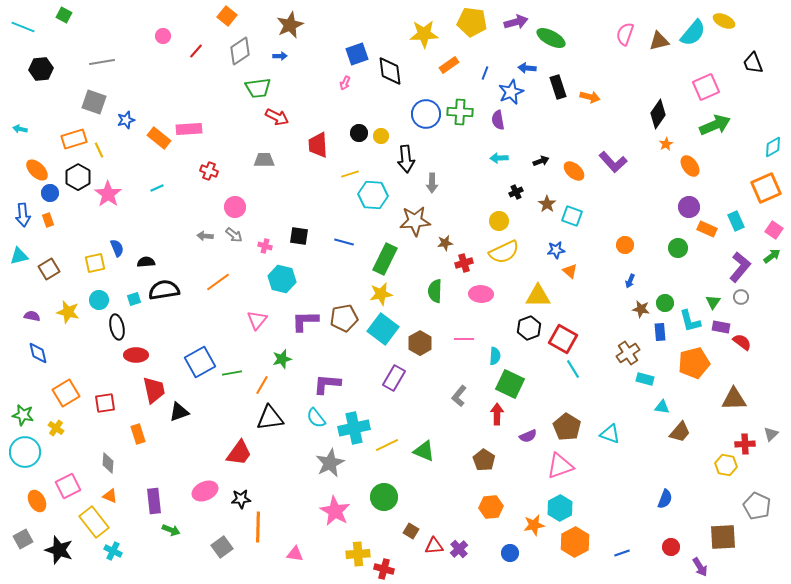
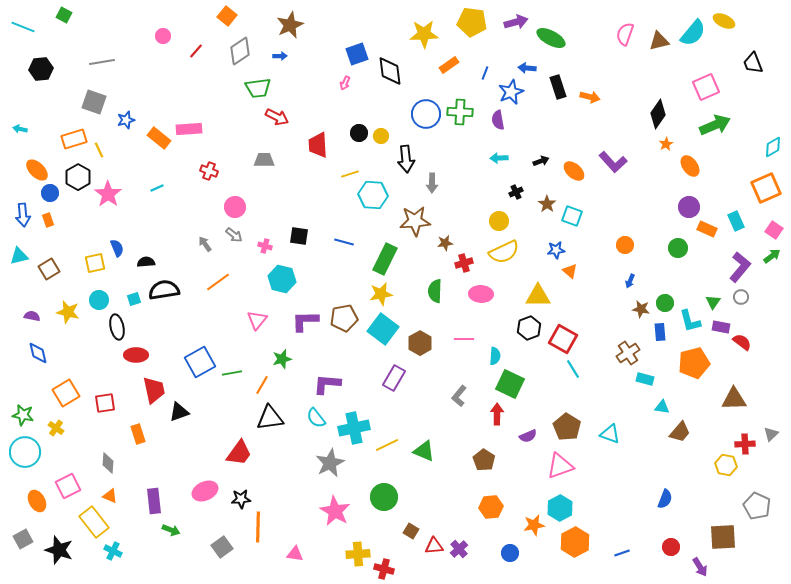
gray arrow at (205, 236): moved 8 px down; rotated 49 degrees clockwise
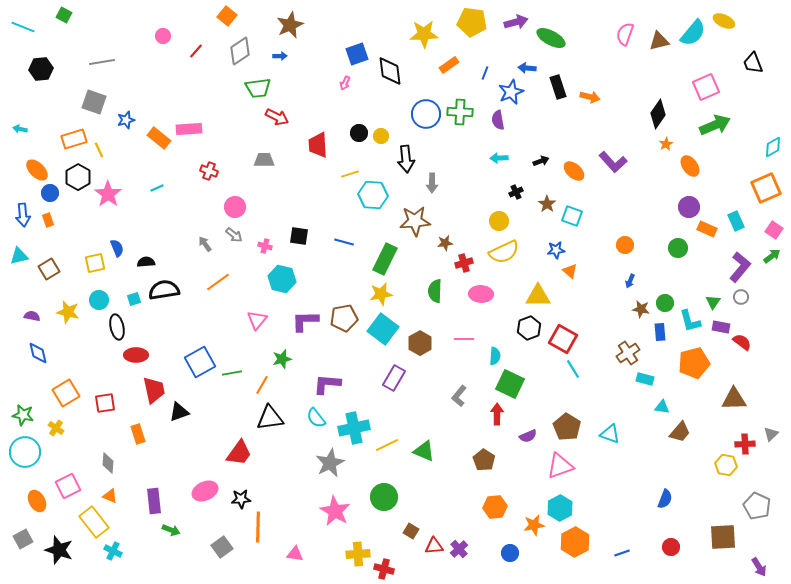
orange hexagon at (491, 507): moved 4 px right
purple arrow at (700, 567): moved 59 px right
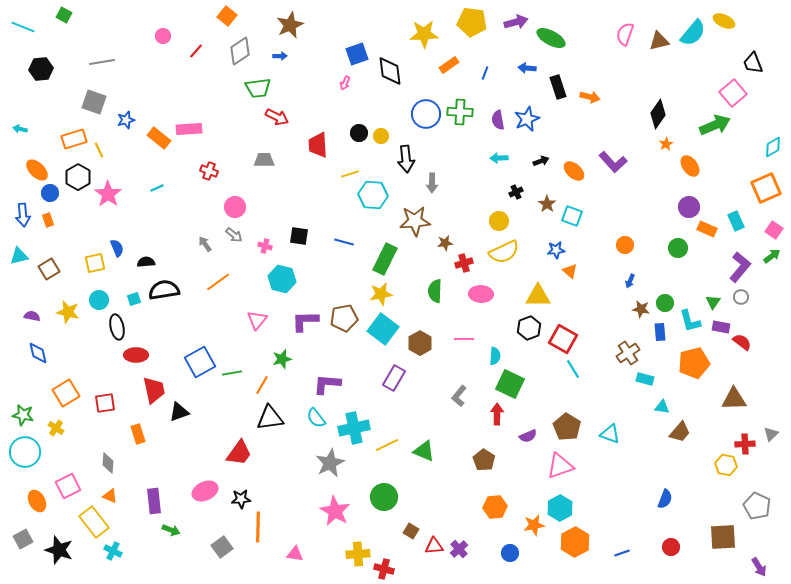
pink square at (706, 87): moved 27 px right, 6 px down; rotated 16 degrees counterclockwise
blue star at (511, 92): moved 16 px right, 27 px down
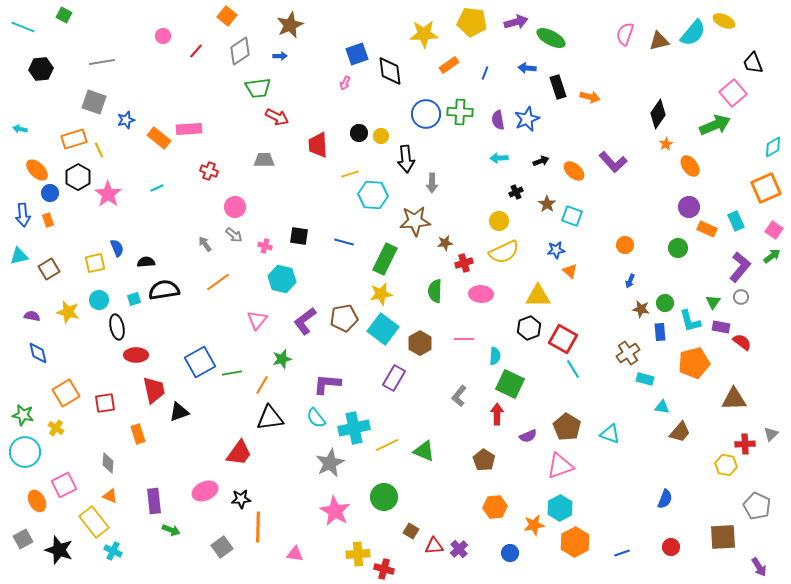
purple L-shape at (305, 321): rotated 36 degrees counterclockwise
pink square at (68, 486): moved 4 px left, 1 px up
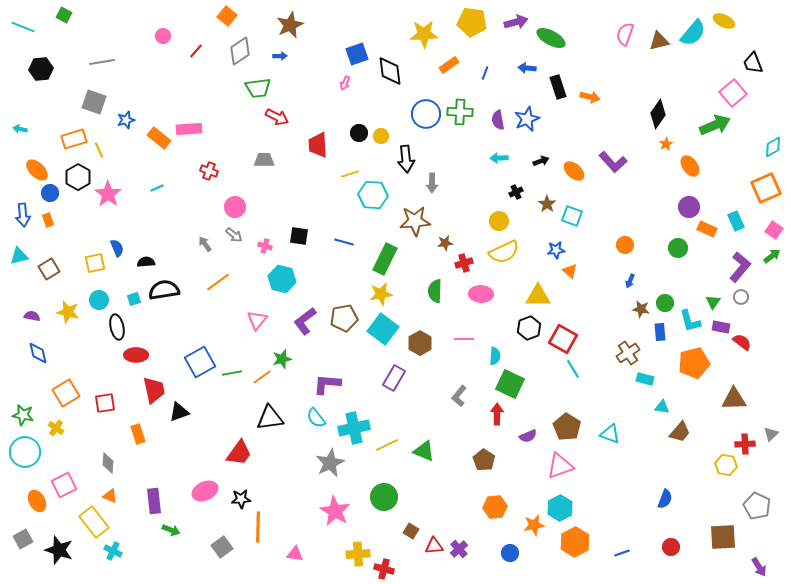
orange line at (262, 385): moved 8 px up; rotated 24 degrees clockwise
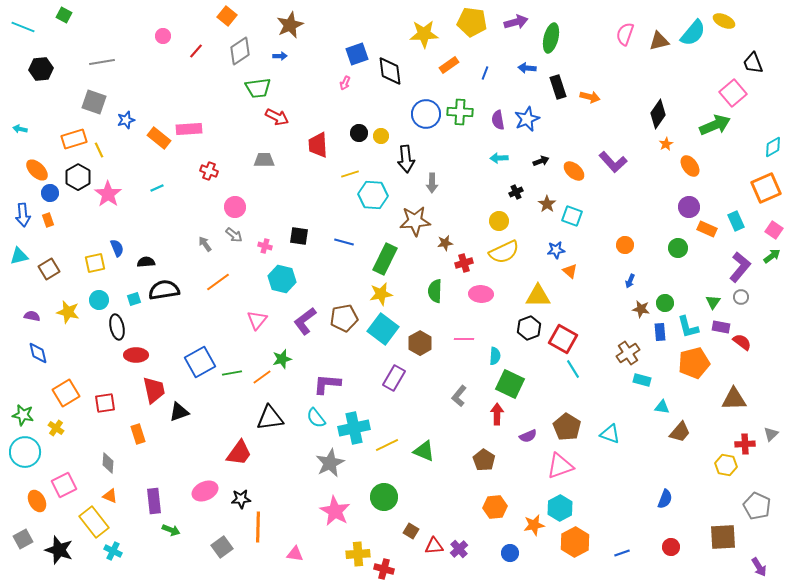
green ellipse at (551, 38): rotated 76 degrees clockwise
cyan L-shape at (690, 321): moved 2 px left, 6 px down
cyan rectangle at (645, 379): moved 3 px left, 1 px down
